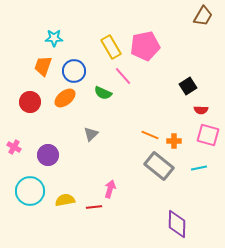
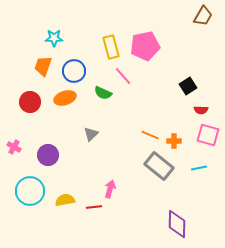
yellow rectangle: rotated 15 degrees clockwise
orange ellipse: rotated 20 degrees clockwise
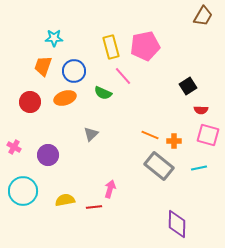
cyan circle: moved 7 px left
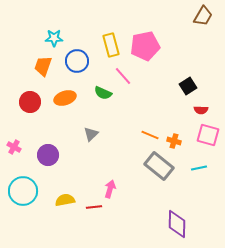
yellow rectangle: moved 2 px up
blue circle: moved 3 px right, 10 px up
orange cross: rotated 16 degrees clockwise
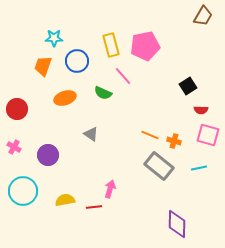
red circle: moved 13 px left, 7 px down
gray triangle: rotated 42 degrees counterclockwise
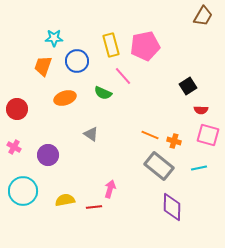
purple diamond: moved 5 px left, 17 px up
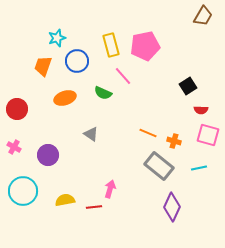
cyan star: moved 3 px right; rotated 18 degrees counterclockwise
orange line: moved 2 px left, 2 px up
purple diamond: rotated 24 degrees clockwise
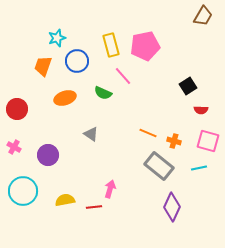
pink square: moved 6 px down
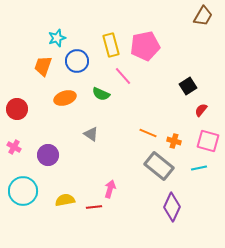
green semicircle: moved 2 px left, 1 px down
red semicircle: rotated 128 degrees clockwise
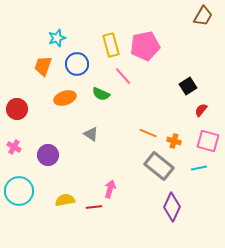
blue circle: moved 3 px down
cyan circle: moved 4 px left
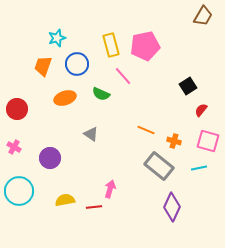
orange line: moved 2 px left, 3 px up
purple circle: moved 2 px right, 3 px down
